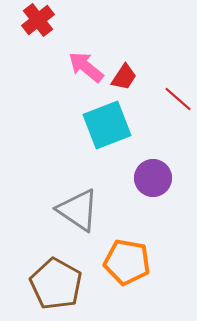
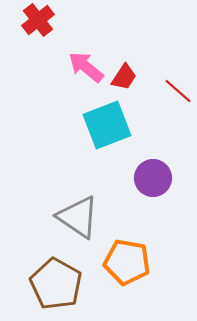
red line: moved 8 px up
gray triangle: moved 7 px down
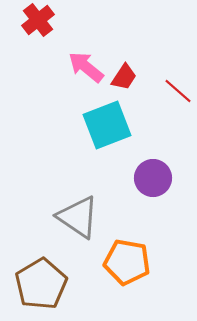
brown pentagon: moved 15 px left; rotated 12 degrees clockwise
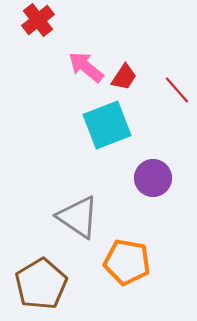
red line: moved 1 px left, 1 px up; rotated 8 degrees clockwise
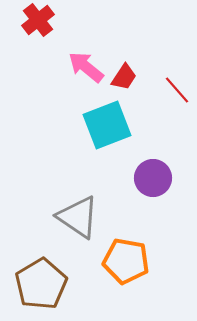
orange pentagon: moved 1 px left, 1 px up
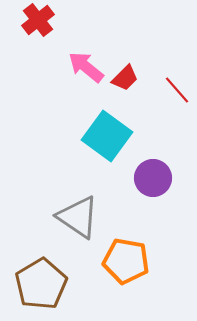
red trapezoid: moved 1 px right, 1 px down; rotated 12 degrees clockwise
cyan square: moved 11 px down; rotated 33 degrees counterclockwise
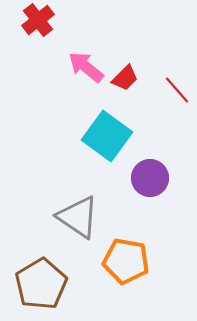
purple circle: moved 3 px left
